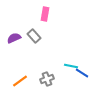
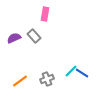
cyan line: moved 5 px down; rotated 56 degrees counterclockwise
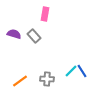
purple semicircle: moved 4 px up; rotated 40 degrees clockwise
blue line: moved 2 px up; rotated 24 degrees clockwise
gray cross: rotated 24 degrees clockwise
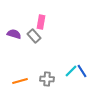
pink rectangle: moved 4 px left, 8 px down
orange line: rotated 21 degrees clockwise
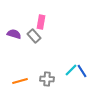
cyan line: moved 1 px up
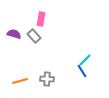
pink rectangle: moved 3 px up
cyan line: moved 14 px right, 10 px up
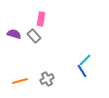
gray cross: rotated 32 degrees counterclockwise
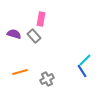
orange line: moved 9 px up
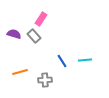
pink rectangle: rotated 24 degrees clockwise
cyan line: rotated 40 degrees clockwise
blue line: moved 20 px left, 10 px up
gray cross: moved 2 px left, 1 px down; rotated 24 degrees clockwise
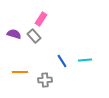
orange line: rotated 14 degrees clockwise
